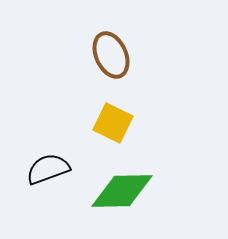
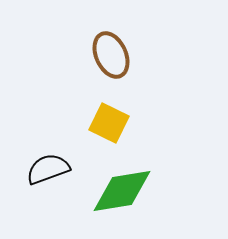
yellow square: moved 4 px left
green diamond: rotated 8 degrees counterclockwise
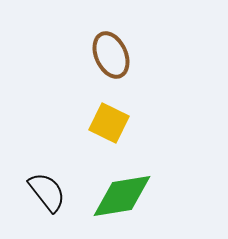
black semicircle: moved 1 px left, 23 px down; rotated 72 degrees clockwise
green diamond: moved 5 px down
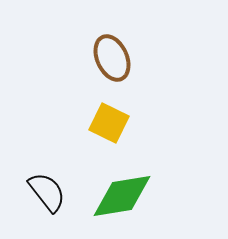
brown ellipse: moved 1 px right, 3 px down
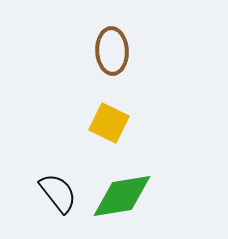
brown ellipse: moved 7 px up; rotated 21 degrees clockwise
black semicircle: moved 11 px right, 1 px down
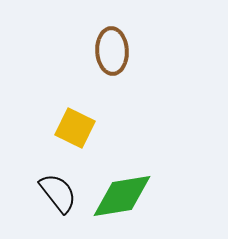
yellow square: moved 34 px left, 5 px down
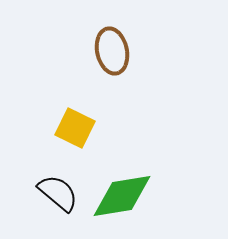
brown ellipse: rotated 9 degrees counterclockwise
black semicircle: rotated 12 degrees counterclockwise
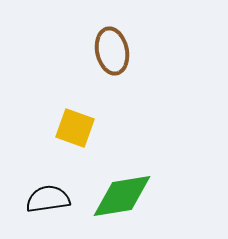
yellow square: rotated 6 degrees counterclockwise
black semicircle: moved 10 px left, 6 px down; rotated 48 degrees counterclockwise
